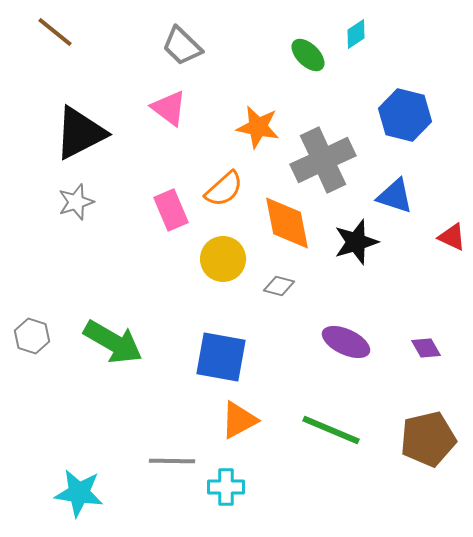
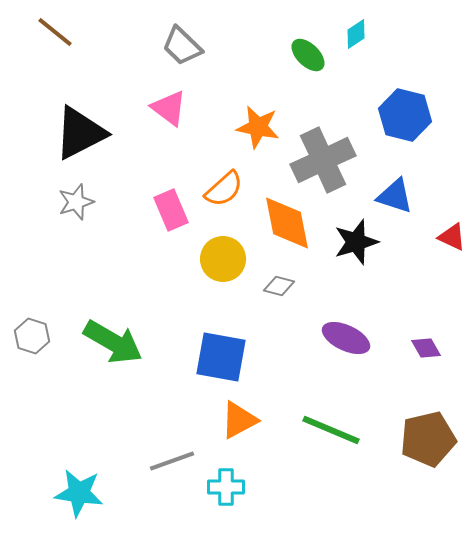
purple ellipse: moved 4 px up
gray line: rotated 21 degrees counterclockwise
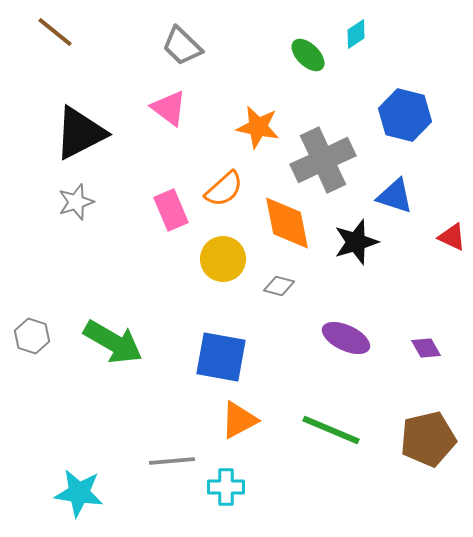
gray line: rotated 15 degrees clockwise
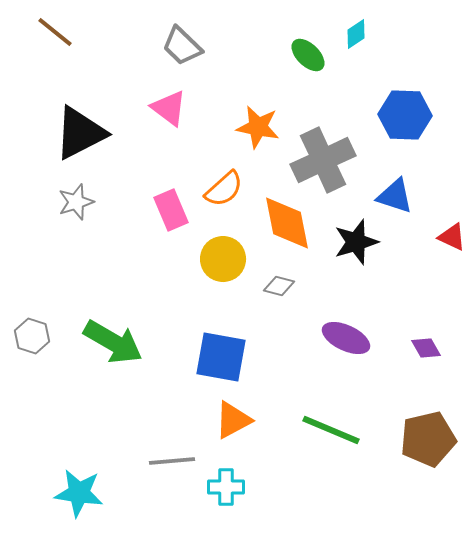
blue hexagon: rotated 12 degrees counterclockwise
orange triangle: moved 6 px left
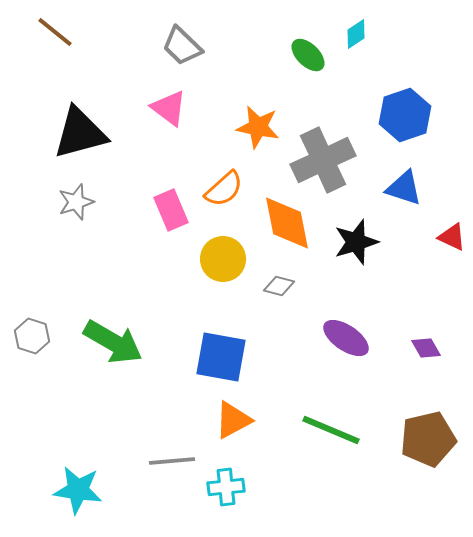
blue hexagon: rotated 21 degrees counterclockwise
black triangle: rotated 12 degrees clockwise
blue triangle: moved 9 px right, 8 px up
purple ellipse: rotated 9 degrees clockwise
cyan cross: rotated 6 degrees counterclockwise
cyan star: moved 1 px left, 3 px up
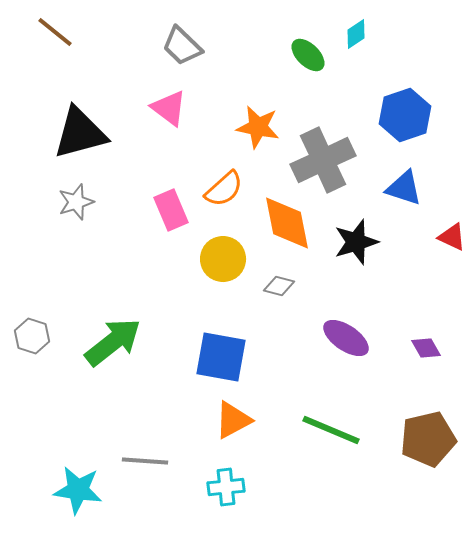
green arrow: rotated 68 degrees counterclockwise
gray line: moved 27 px left; rotated 9 degrees clockwise
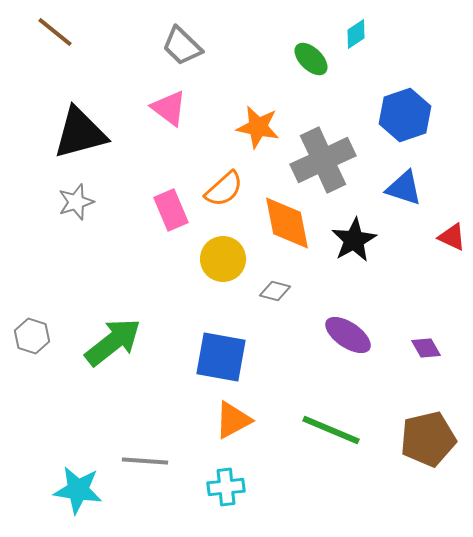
green ellipse: moved 3 px right, 4 px down
black star: moved 2 px left, 2 px up; rotated 12 degrees counterclockwise
gray diamond: moved 4 px left, 5 px down
purple ellipse: moved 2 px right, 3 px up
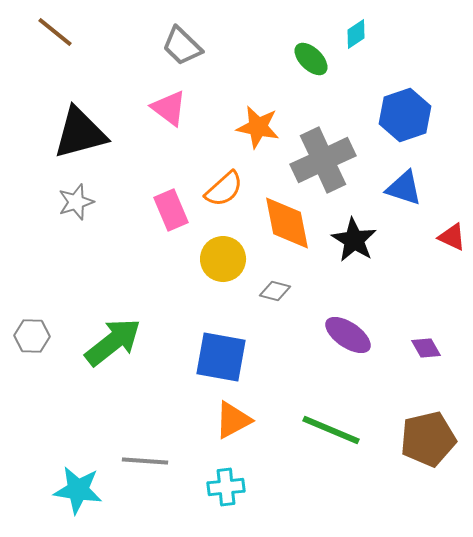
black star: rotated 12 degrees counterclockwise
gray hexagon: rotated 16 degrees counterclockwise
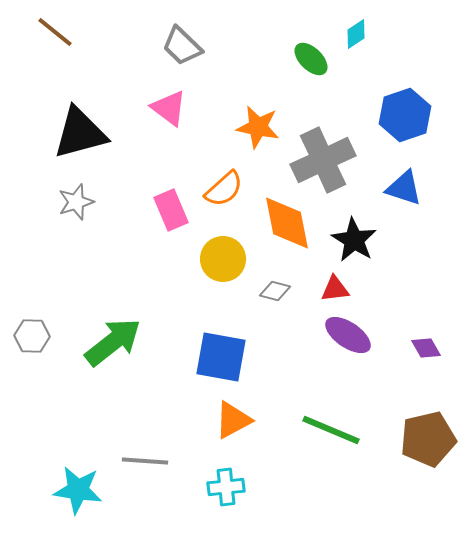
red triangle: moved 117 px left, 52 px down; rotated 32 degrees counterclockwise
